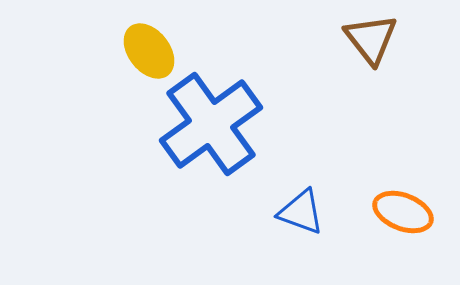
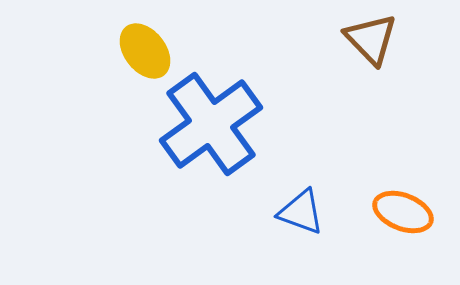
brown triangle: rotated 6 degrees counterclockwise
yellow ellipse: moved 4 px left
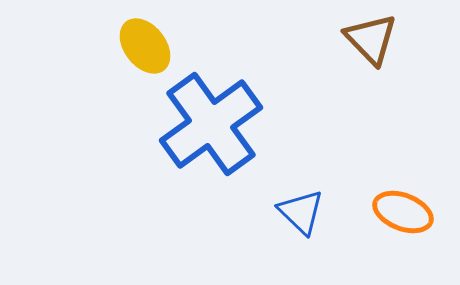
yellow ellipse: moved 5 px up
blue triangle: rotated 24 degrees clockwise
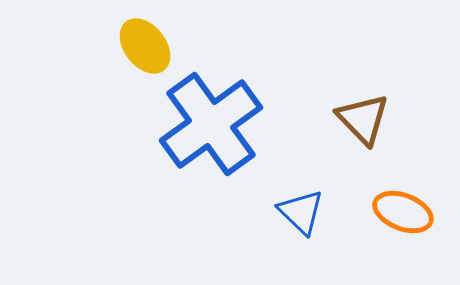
brown triangle: moved 8 px left, 80 px down
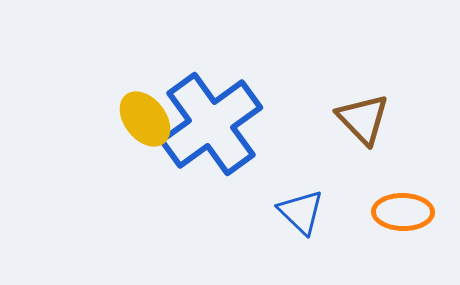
yellow ellipse: moved 73 px down
orange ellipse: rotated 20 degrees counterclockwise
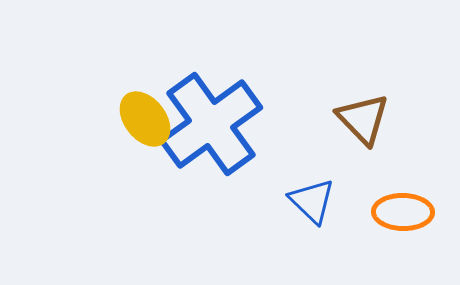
blue triangle: moved 11 px right, 11 px up
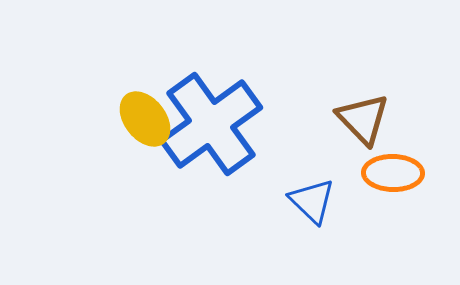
orange ellipse: moved 10 px left, 39 px up
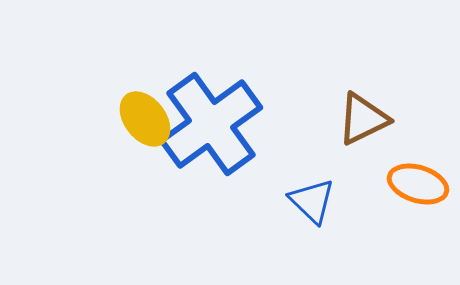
brown triangle: rotated 48 degrees clockwise
orange ellipse: moved 25 px right, 11 px down; rotated 16 degrees clockwise
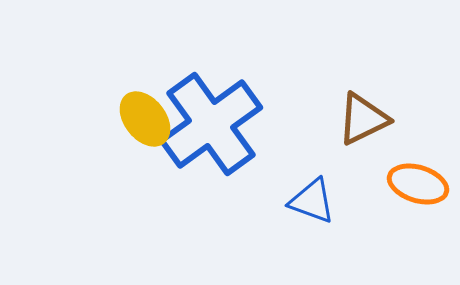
blue triangle: rotated 24 degrees counterclockwise
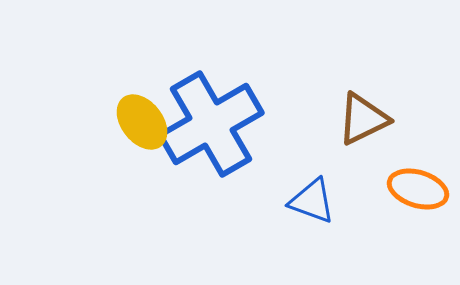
yellow ellipse: moved 3 px left, 3 px down
blue cross: rotated 6 degrees clockwise
orange ellipse: moved 5 px down
